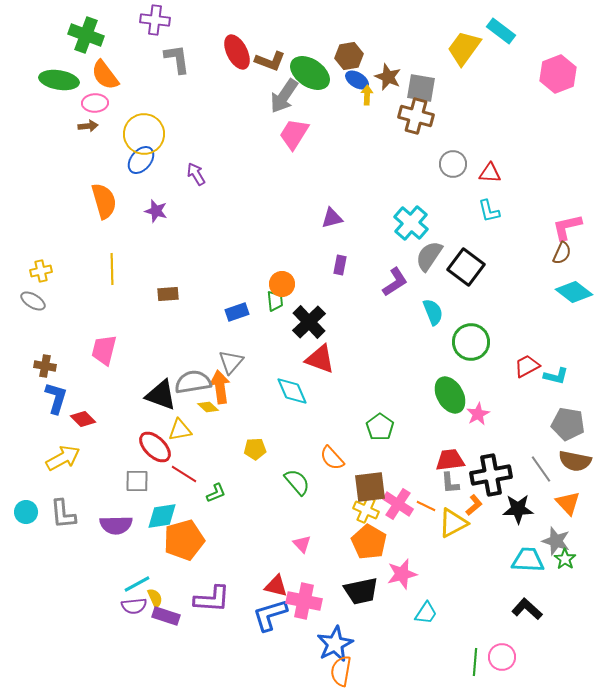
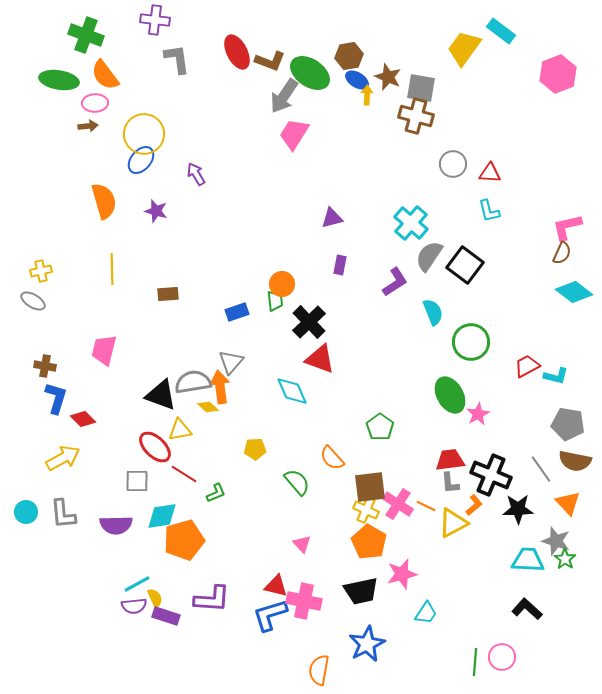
black square at (466, 267): moved 1 px left, 2 px up
black cross at (491, 475): rotated 33 degrees clockwise
blue star at (335, 644): moved 32 px right
orange semicircle at (341, 671): moved 22 px left, 1 px up
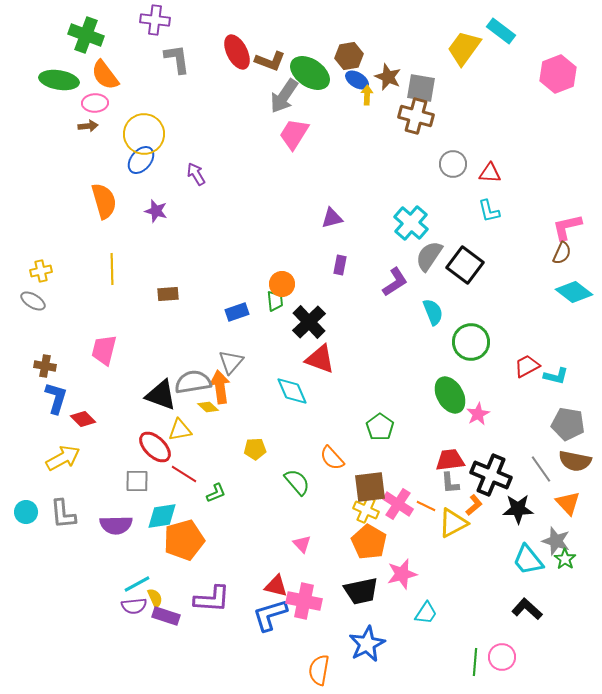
cyan trapezoid at (528, 560): rotated 132 degrees counterclockwise
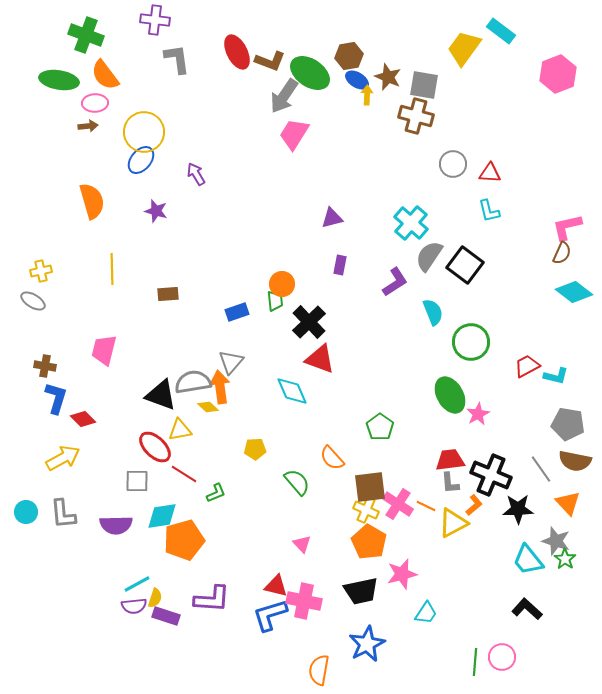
gray square at (421, 88): moved 3 px right, 3 px up
yellow circle at (144, 134): moved 2 px up
orange semicircle at (104, 201): moved 12 px left
yellow semicircle at (155, 598): rotated 42 degrees clockwise
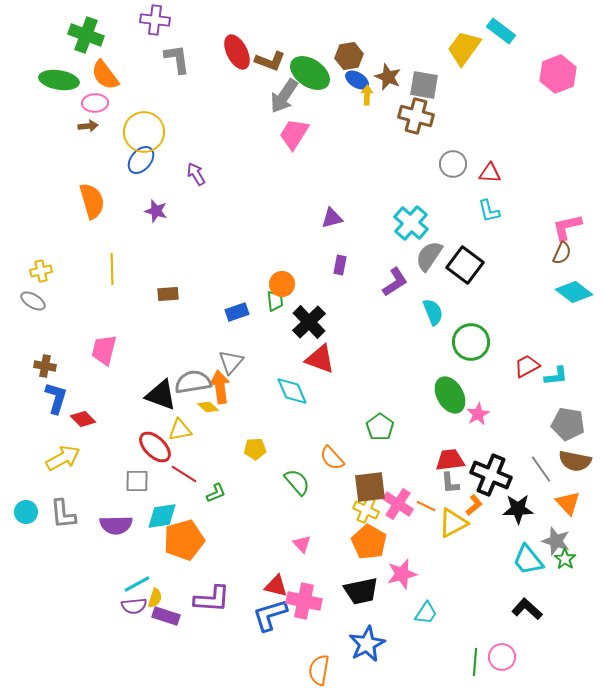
cyan L-shape at (556, 376): rotated 20 degrees counterclockwise
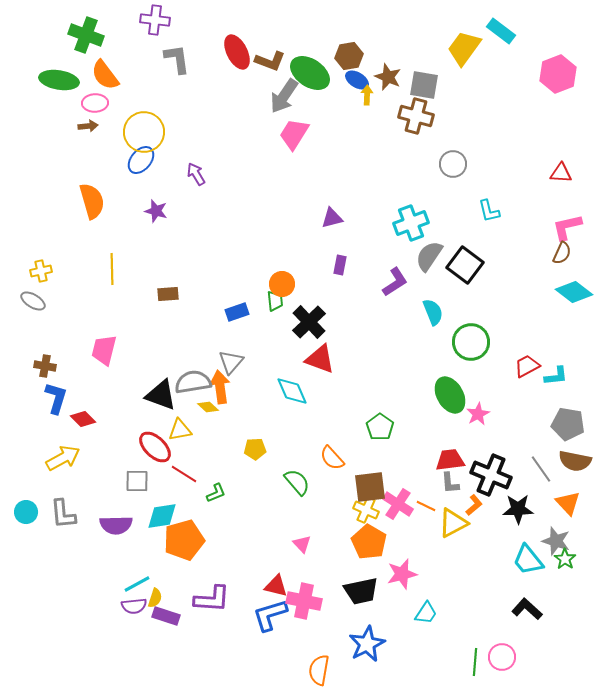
red triangle at (490, 173): moved 71 px right
cyan cross at (411, 223): rotated 28 degrees clockwise
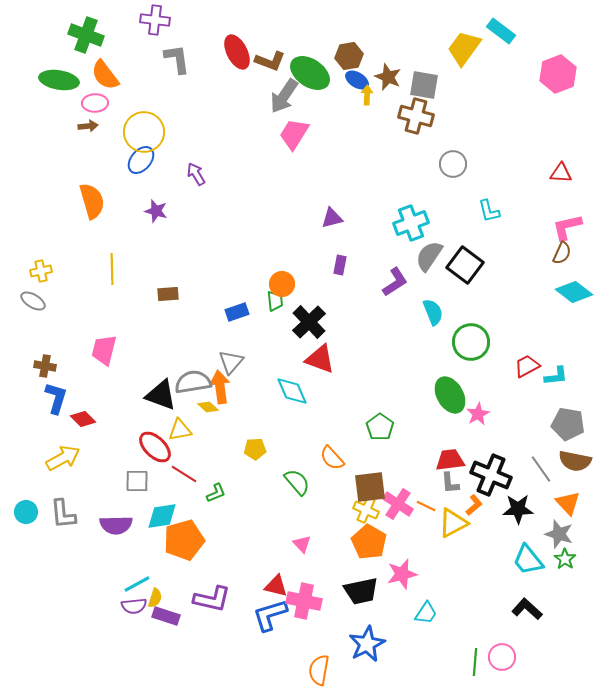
gray star at (556, 541): moved 3 px right, 7 px up
purple L-shape at (212, 599): rotated 9 degrees clockwise
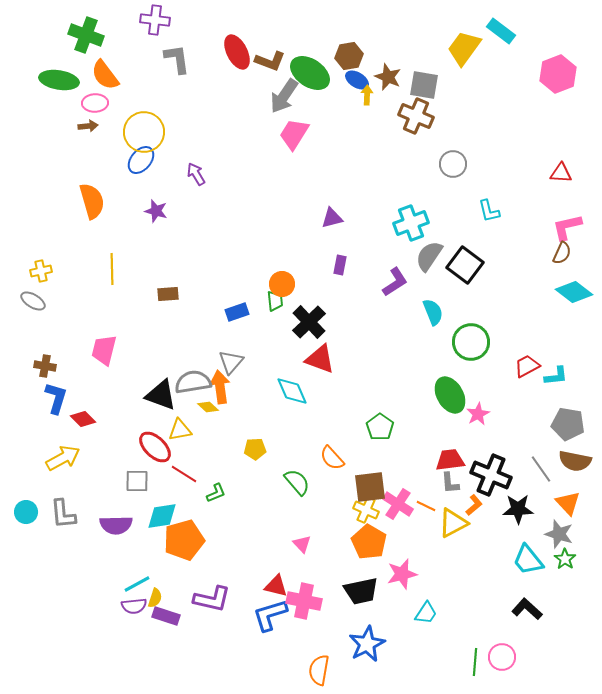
brown cross at (416, 116): rotated 8 degrees clockwise
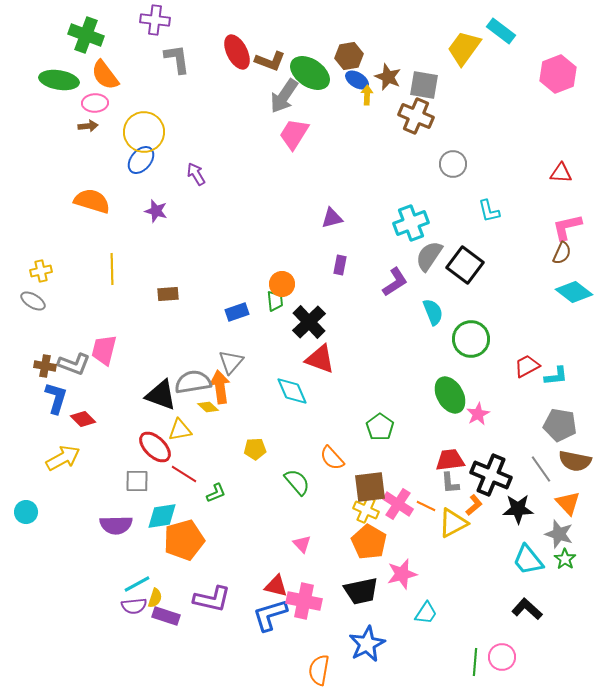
orange semicircle at (92, 201): rotated 57 degrees counterclockwise
green circle at (471, 342): moved 3 px up
gray pentagon at (568, 424): moved 8 px left, 1 px down
gray L-shape at (63, 514): moved 11 px right, 150 px up; rotated 64 degrees counterclockwise
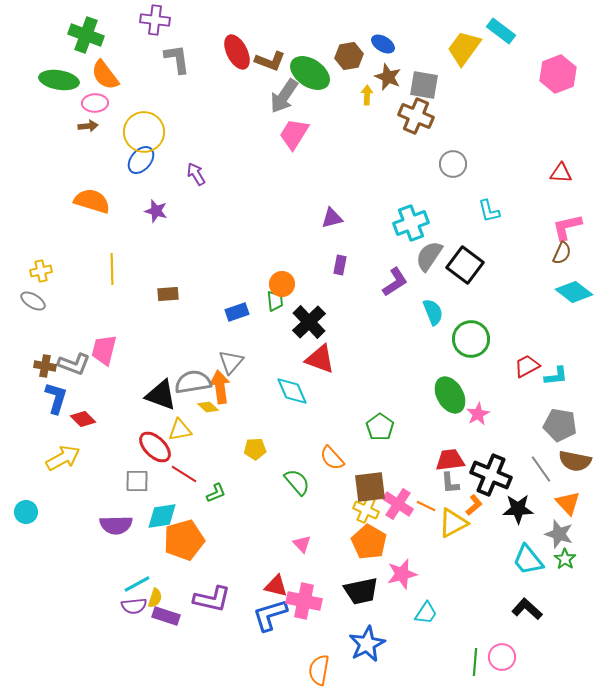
blue ellipse at (357, 80): moved 26 px right, 36 px up
